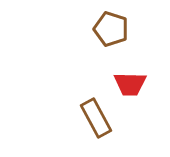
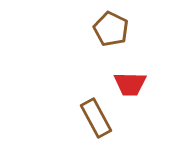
brown pentagon: rotated 8 degrees clockwise
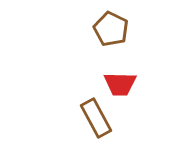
red trapezoid: moved 10 px left
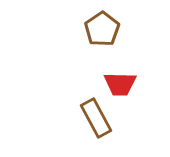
brown pentagon: moved 9 px left; rotated 12 degrees clockwise
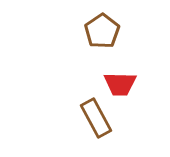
brown pentagon: moved 2 px down
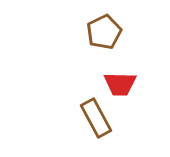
brown pentagon: moved 2 px right, 1 px down; rotated 8 degrees clockwise
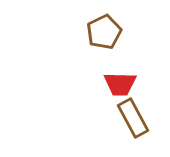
brown rectangle: moved 37 px right
